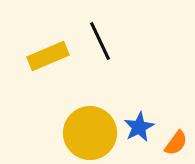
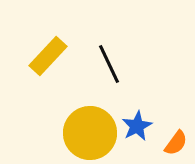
black line: moved 9 px right, 23 px down
yellow rectangle: rotated 24 degrees counterclockwise
blue star: moved 2 px left, 1 px up
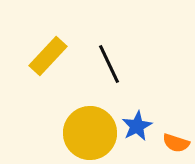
orange semicircle: rotated 72 degrees clockwise
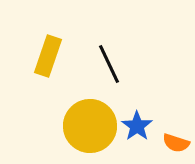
yellow rectangle: rotated 24 degrees counterclockwise
blue star: rotated 8 degrees counterclockwise
yellow circle: moved 7 px up
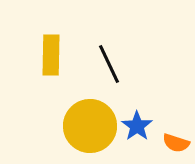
yellow rectangle: moved 3 px right, 1 px up; rotated 18 degrees counterclockwise
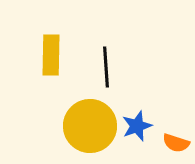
black line: moved 3 px left, 3 px down; rotated 21 degrees clockwise
blue star: rotated 16 degrees clockwise
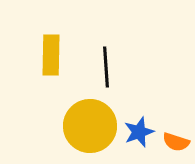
blue star: moved 2 px right, 6 px down
orange semicircle: moved 1 px up
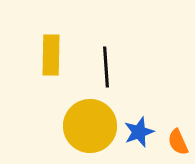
orange semicircle: moved 2 px right; rotated 48 degrees clockwise
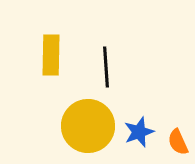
yellow circle: moved 2 px left
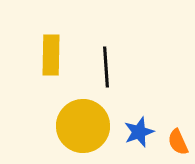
yellow circle: moved 5 px left
